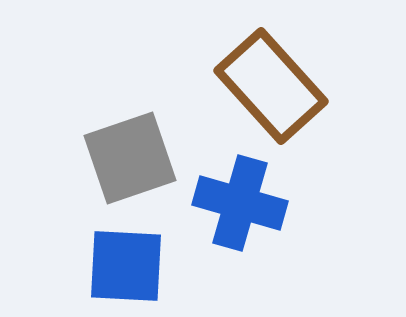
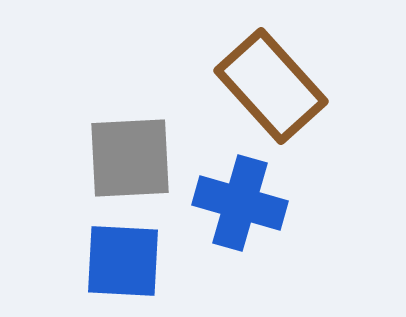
gray square: rotated 16 degrees clockwise
blue square: moved 3 px left, 5 px up
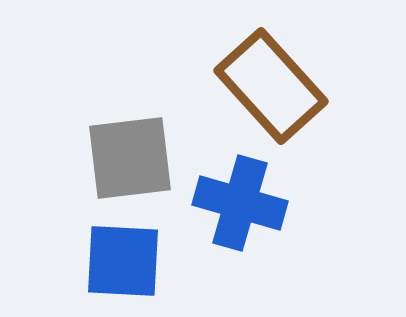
gray square: rotated 4 degrees counterclockwise
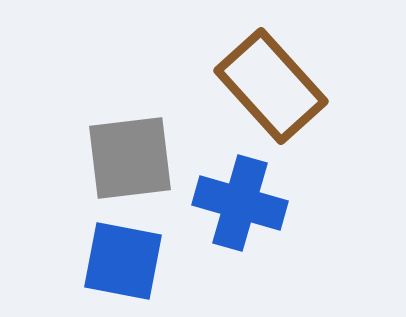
blue square: rotated 8 degrees clockwise
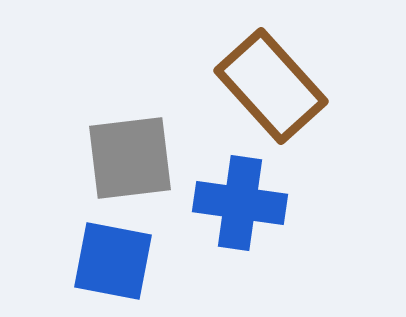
blue cross: rotated 8 degrees counterclockwise
blue square: moved 10 px left
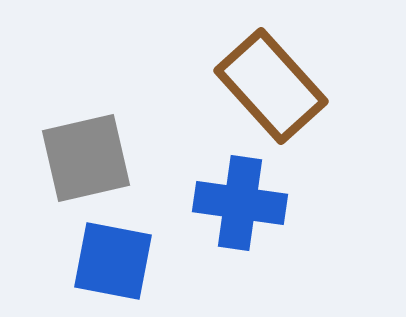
gray square: moved 44 px left; rotated 6 degrees counterclockwise
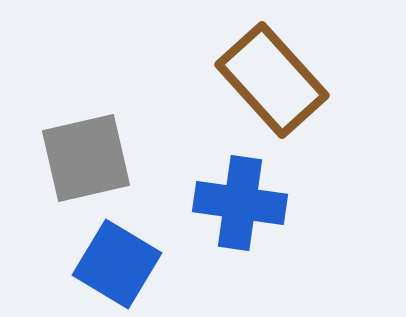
brown rectangle: moved 1 px right, 6 px up
blue square: moved 4 px right, 3 px down; rotated 20 degrees clockwise
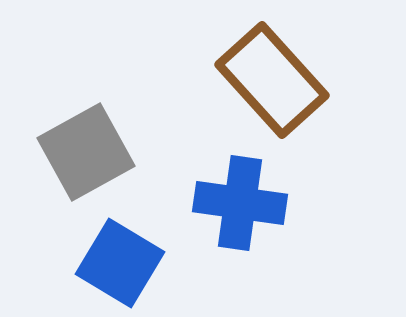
gray square: moved 6 px up; rotated 16 degrees counterclockwise
blue square: moved 3 px right, 1 px up
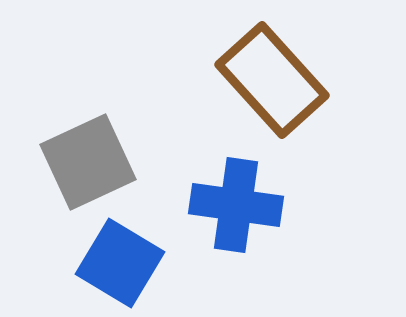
gray square: moved 2 px right, 10 px down; rotated 4 degrees clockwise
blue cross: moved 4 px left, 2 px down
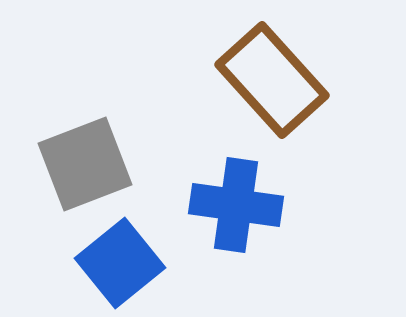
gray square: moved 3 px left, 2 px down; rotated 4 degrees clockwise
blue square: rotated 20 degrees clockwise
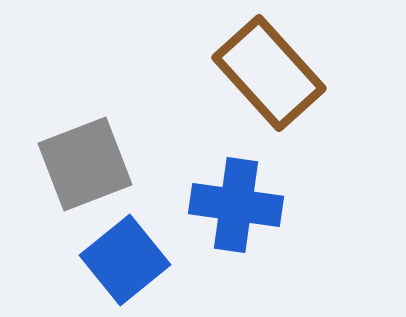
brown rectangle: moved 3 px left, 7 px up
blue square: moved 5 px right, 3 px up
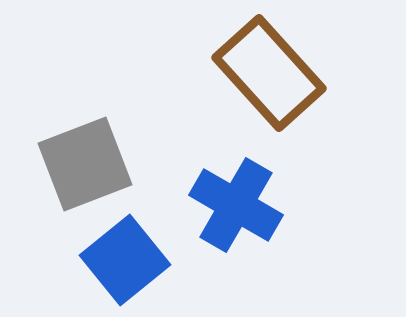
blue cross: rotated 22 degrees clockwise
